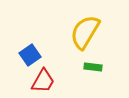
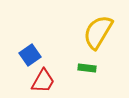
yellow semicircle: moved 13 px right
green rectangle: moved 6 px left, 1 px down
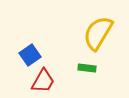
yellow semicircle: moved 1 px down
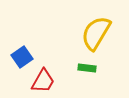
yellow semicircle: moved 2 px left
blue square: moved 8 px left, 2 px down
